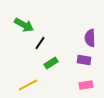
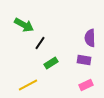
pink rectangle: rotated 16 degrees counterclockwise
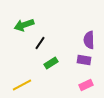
green arrow: rotated 132 degrees clockwise
purple semicircle: moved 1 px left, 2 px down
yellow line: moved 6 px left
